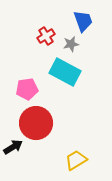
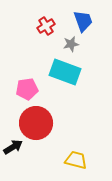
red cross: moved 10 px up
cyan rectangle: rotated 8 degrees counterclockwise
yellow trapezoid: rotated 45 degrees clockwise
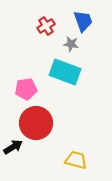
gray star: rotated 21 degrees clockwise
pink pentagon: moved 1 px left
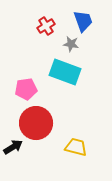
yellow trapezoid: moved 13 px up
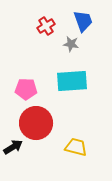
cyan rectangle: moved 7 px right, 9 px down; rotated 24 degrees counterclockwise
pink pentagon: rotated 10 degrees clockwise
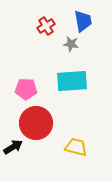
blue trapezoid: rotated 10 degrees clockwise
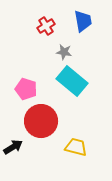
gray star: moved 7 px left, 8 px down
cyan rectangle: rotated 44 degrees clockwise
pink pentagon: rotated 15 degrees clockwise
red circle: moved 5 px right, 2 px up
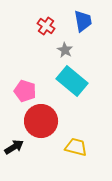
red cross: rotated 24 degrees counterclockwise
gray star: moved 1 px right, 2 px up; rotated 21 degrees clockwise
pink pentagon: moved 1 px left, 2 px down
black arrow: moved 1 px right
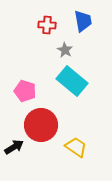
red cross: moved 1 px right, 1 px up; rotated 30 degrees counterclockwise
red circle: moved 4 px down
yellow trapezoid: rotated 20 degrees clockwise
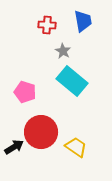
gray star: moved 2 px left, 1 px down
pink pentagon: moved 1 px down
red circle: moved 7 px down
